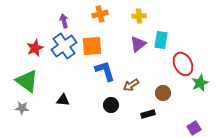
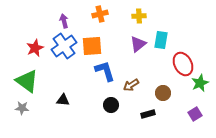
purple square: moved 1 px right, 14 px up
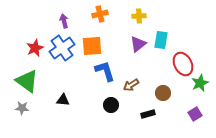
blue cross: moved 2 px left, 2 px down
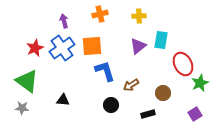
purple triangle: moved 2 px down
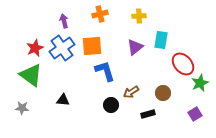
purple triangle: moved 3 px left, 1 px down
red ellipse: rotated 15 degrees counterclockwise
green triangle: moved 4 px right, 6 px up
brown arrow: moved 7 px down
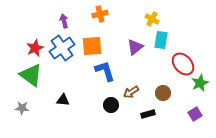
yellow cross: moved 13 px right, 3 px down; rotated 32 degrees clockwise
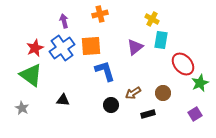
orange square: moved 1 px left
brown arrow: moved 2 px right, 1 px down
gray star: rotated 24 degrees clockwise
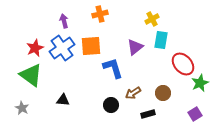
yellow cross: rotated 32 degrees clockwise
blue L-shape: moved 8 px right, 3 px up
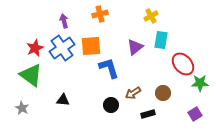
yellow cross: moved 1 px left, 3 px up
blue L-shape: moved 4 px left
green star: rotated 24 degrees clockwise
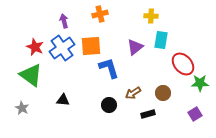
yellow cross: rotated 32 degrees clockwise
red star: moved 1 px up; rotated 24 degrees counterclockwise
black circle: moved 2 px left
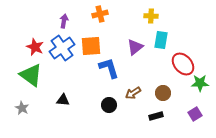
purple arrow: rotated 24 degrees clockwise
black rectangle: moved 8 px right, 2 px down
